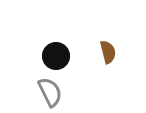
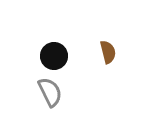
black circle: moved 2 px left
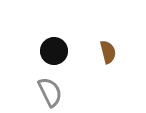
black circle: moved 5 px up
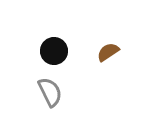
brown semicircle: rotated 110 degrees counterclockwise
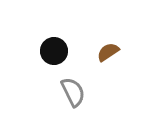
gray semicircle: moved 23 px right
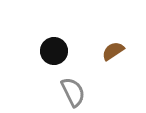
brown semicircle: moved 5 px right, 1 px up
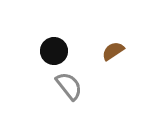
gray semicircle: moved 4 px left, 6 px up; rotated 12 degrees counterclockwise
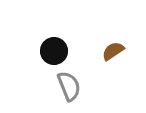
gray semicircle: rotated 16 degrees clockwise
